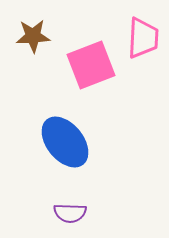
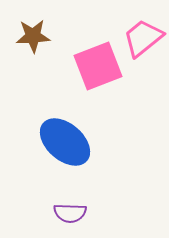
pink trapezoid: rotated 132 degrees counterclockwise
pink square: moved 7 px right, 1 px down
blue ellipse: rotated 10 degrees counterclockwise
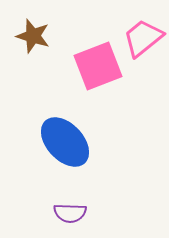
brown star: rotated 20 degrees clockwise
blue ellipse: rotated 6 degrees clockwise
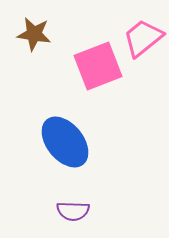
brown star: moved 1 px right, 2 px up; rotated 8 degrees counterclockwise
blue ellipse: rotated 4 degrees clockwise
purple semicircle: moved 3 px right, 2 px up
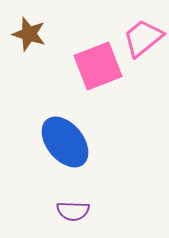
brown star: moved 5 px left; rotated 8 degrees clockwise
